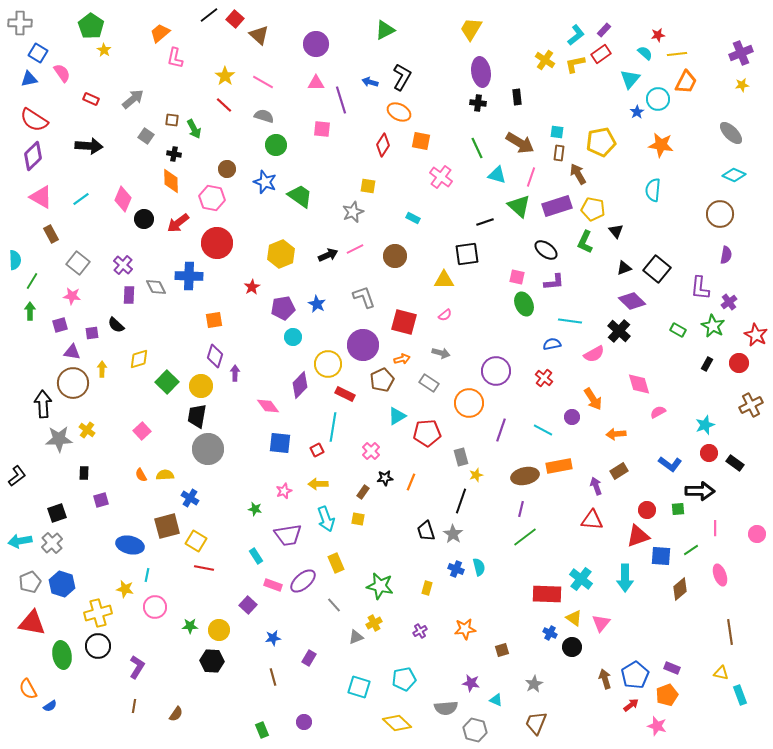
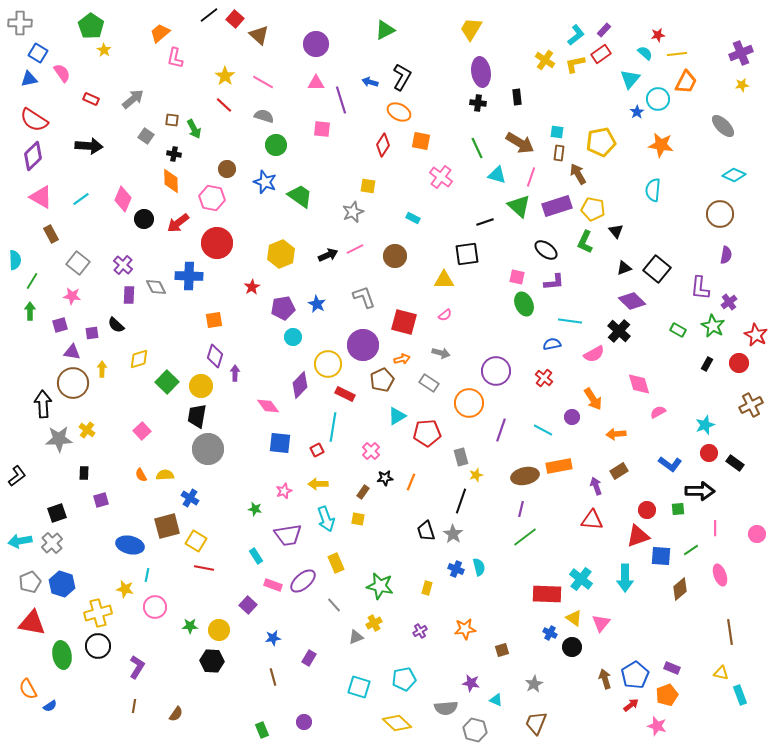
gray ellipse at (731, 133): moved 8 px left, 7 px up
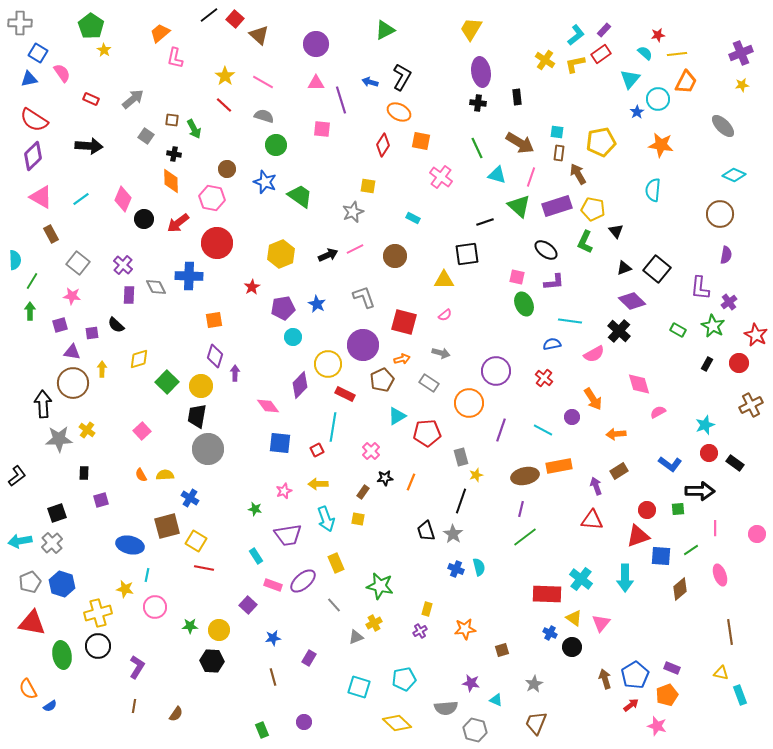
yellow rectangle at (427, 588): moved 21 px down
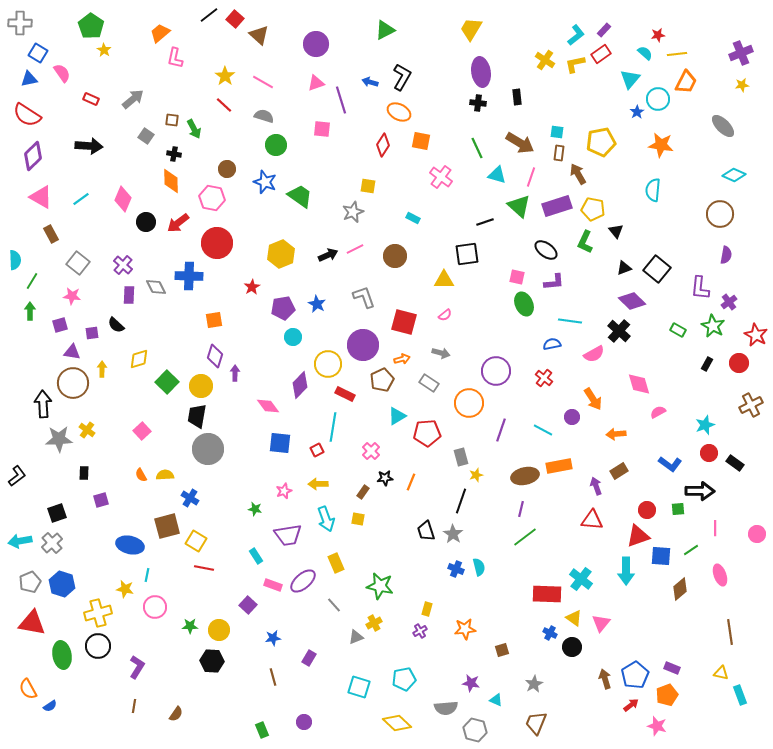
pink triangle at (316, 83): rotated 18 degrees counterclockwise
red semicircle at (34, 120): moved 7 px left, 5 px up
black circle at (144, 219): moved 2 px right, 3 px down
cyan arrow at (625, 578): moved 1 px right, 7 px up
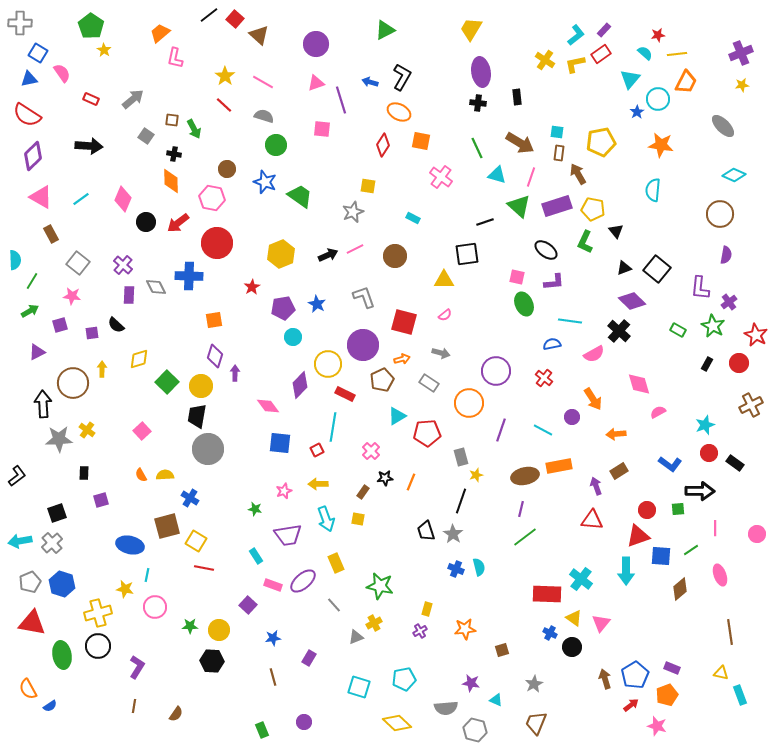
green arrow at (30, 311): rotated 60 degrees clockwise
purple triangle at (72, 352): moved 35 px left; rotated 36 degrees counterclockwise
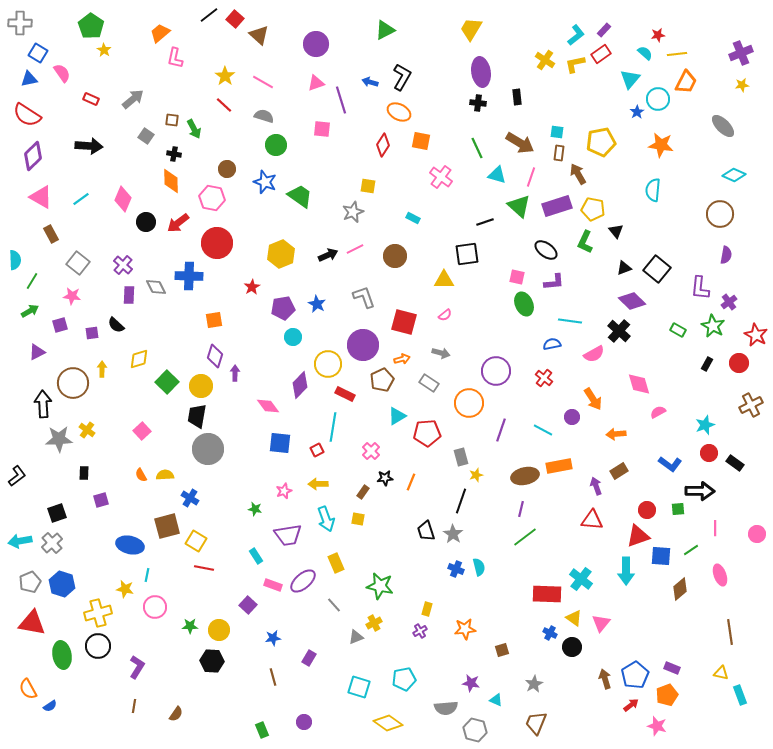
yellow diamond at (397, 723): moved 9 px left; rotated 8 degrees counterclockwise
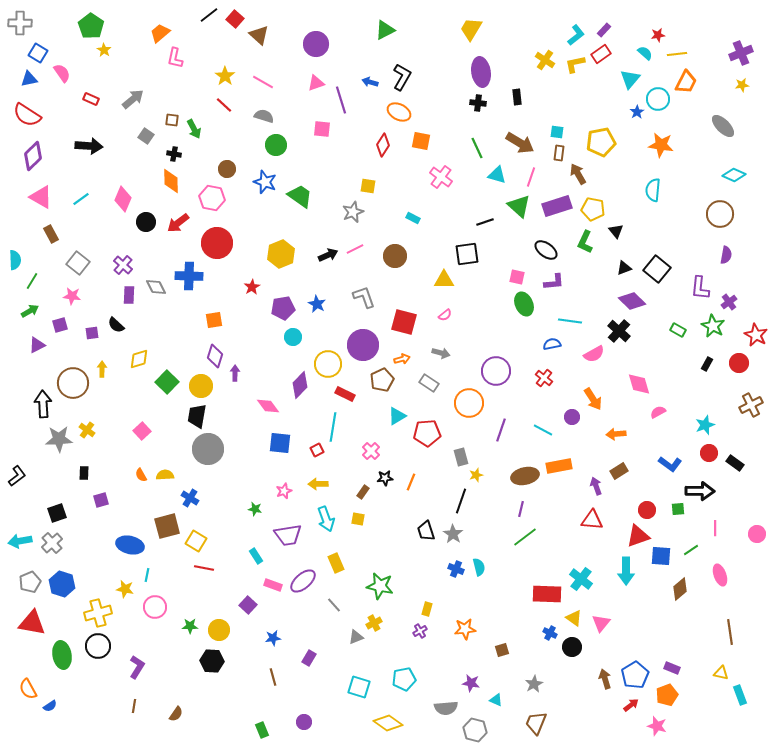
purple triangle at (37, 352): moved 7 px up
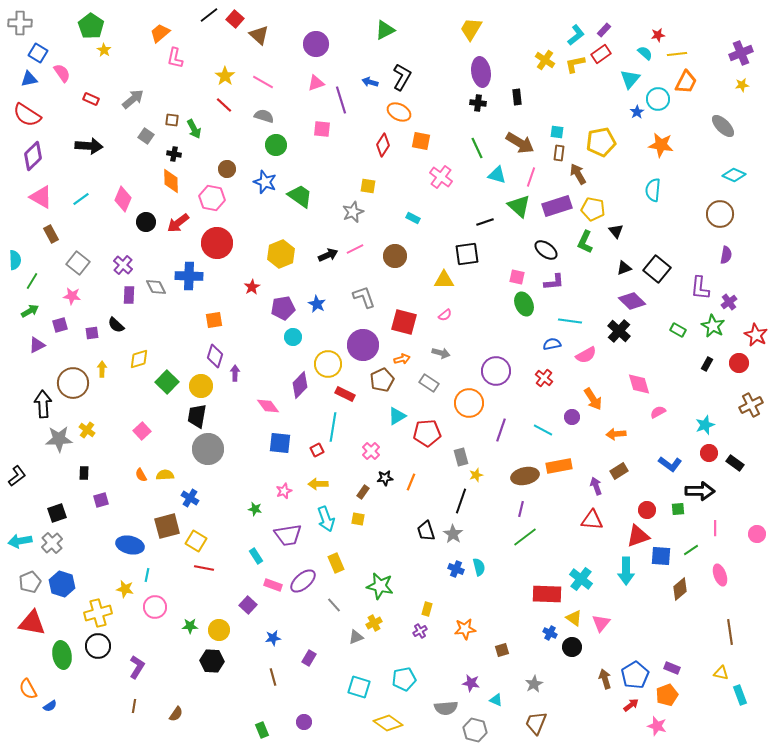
pink semicircle at (594, 354): moved 8 px left, 1 px down
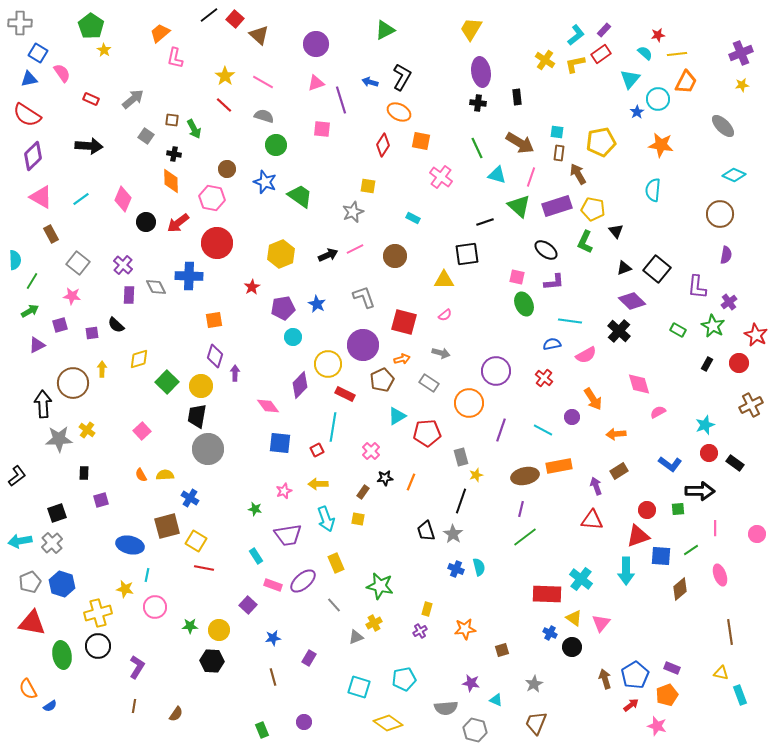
purple L-shape at (700, 288): moved 3 px left, 1 px up
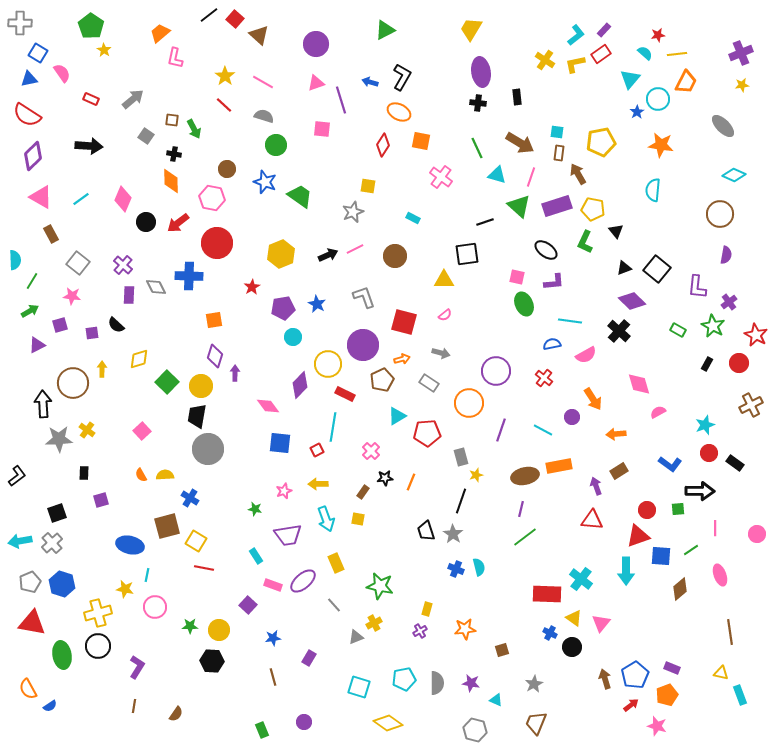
gray semicircle at (446, 708): moved 9 px left, 25 px up; rotated 85 degrees counterclockwise
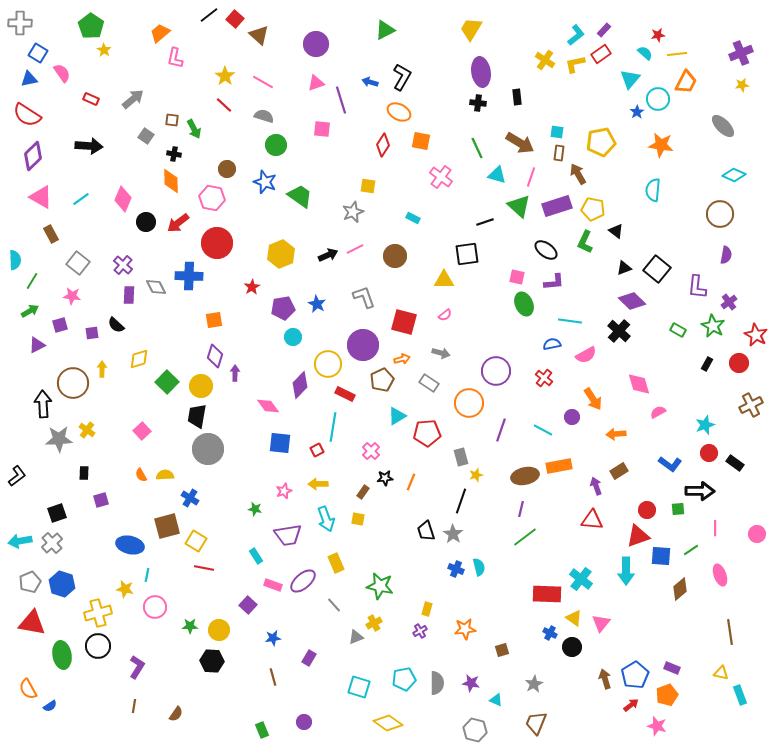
black triangle at (616, 231): rotated 14 degrees counterclockwise
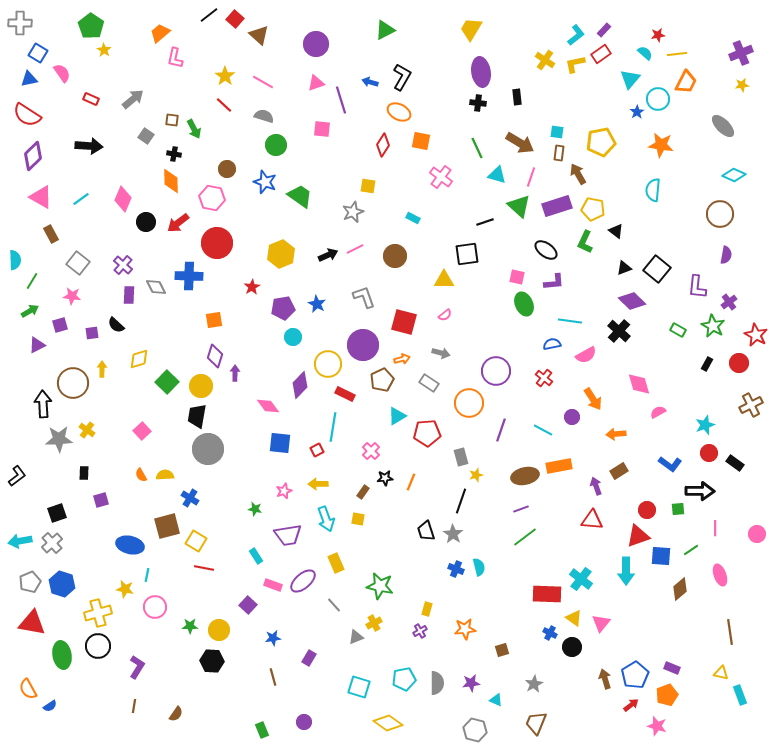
purple line at (521, 509): rotated 56 degrees clockwise
purple star at (471, 683): rotated 18 degrees counterclockwise
